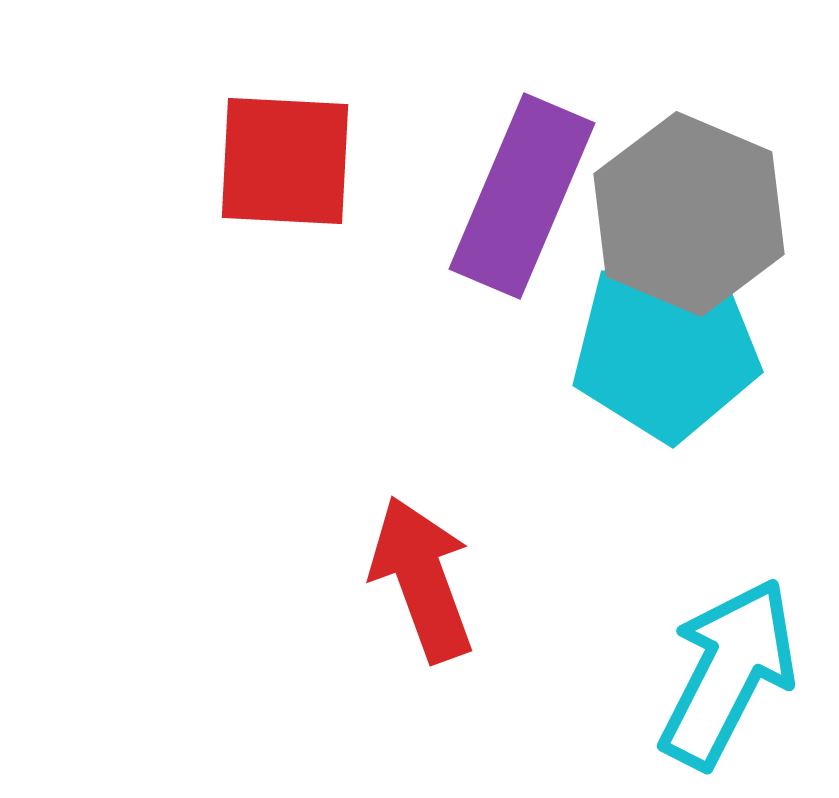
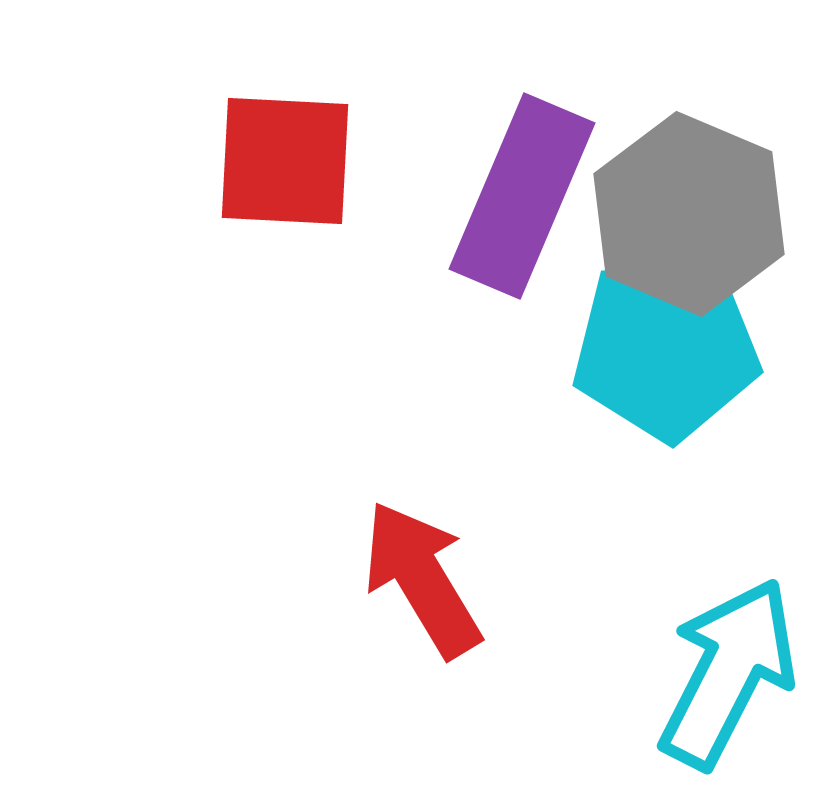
red arrow: rotated 11 degrees counterclockwise
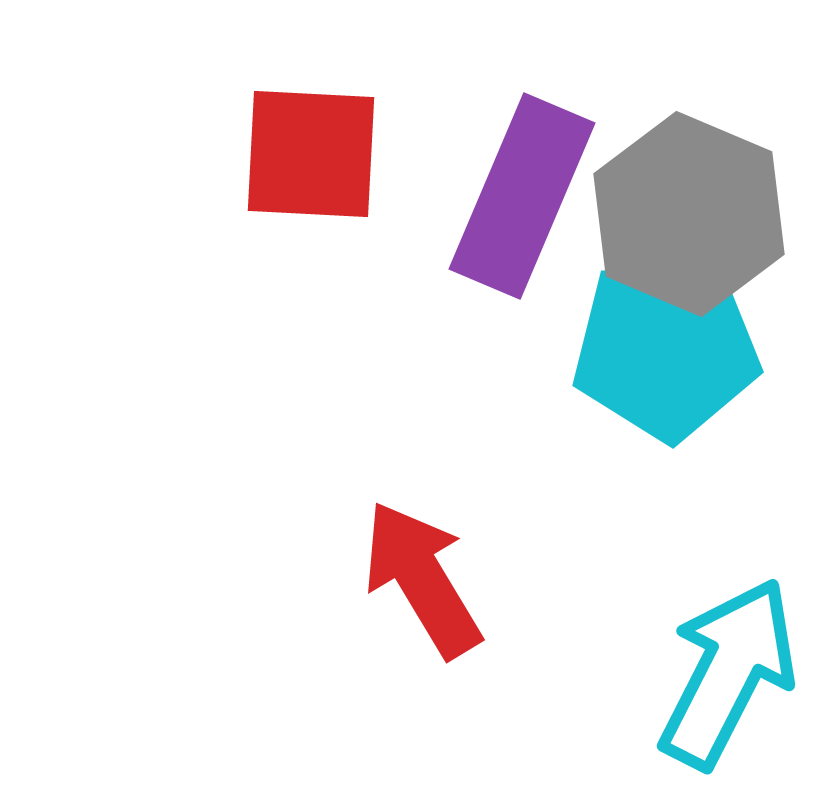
red square: moved 26 px right, 7 px up
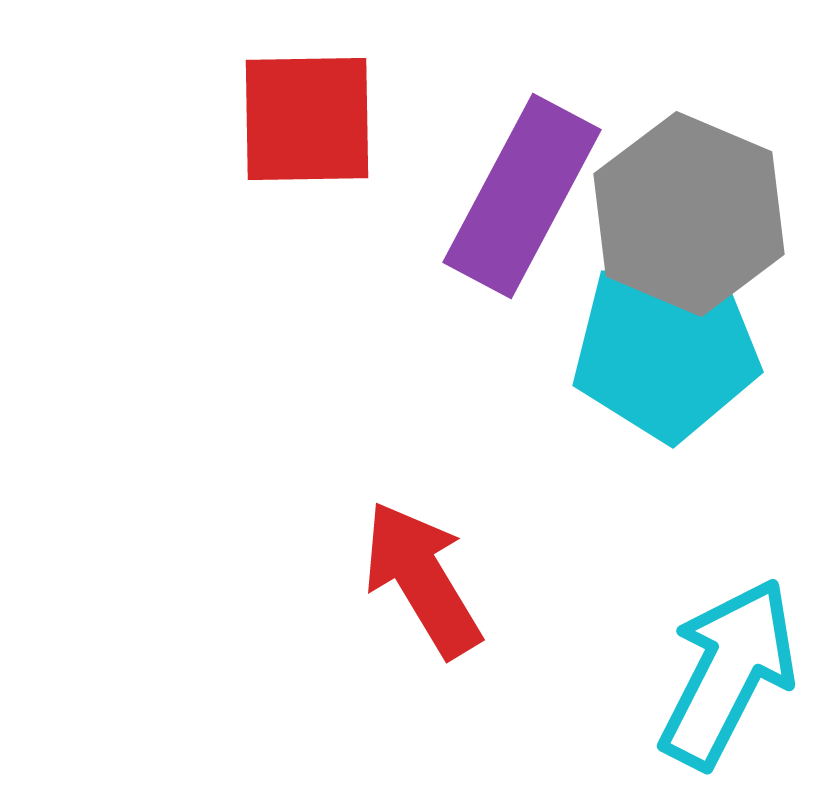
red square: moved 4 px left, 35 px up; rotated 4 degrees counterclockwise
purple rectangle: rotated 5 degrees clockwise
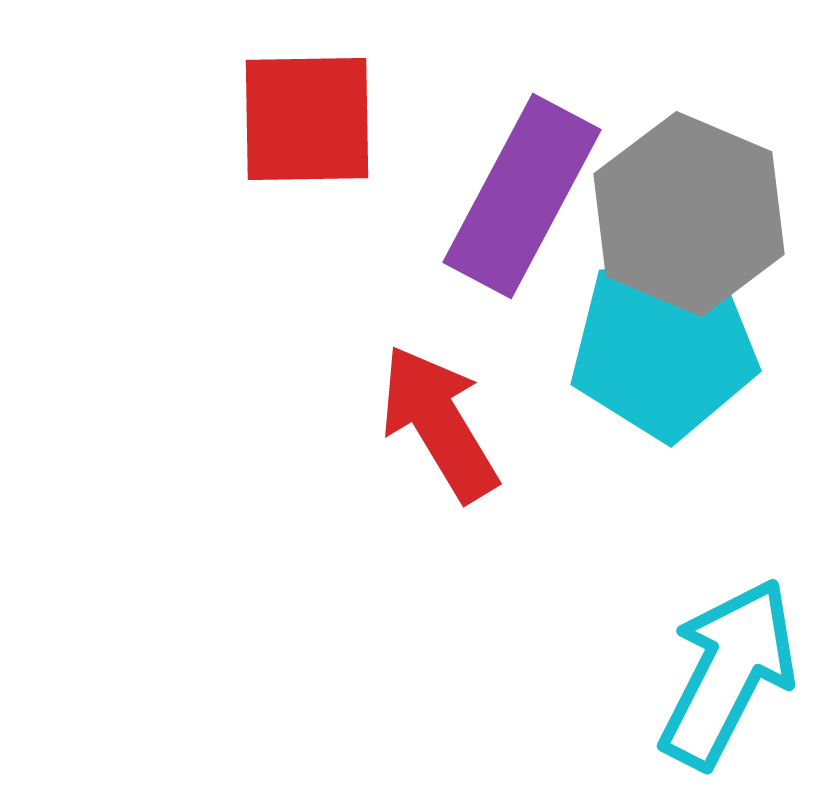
cyan pentagon: moved 2 px left, 1 px up
red arrow: moved 17 px right, 156 px up
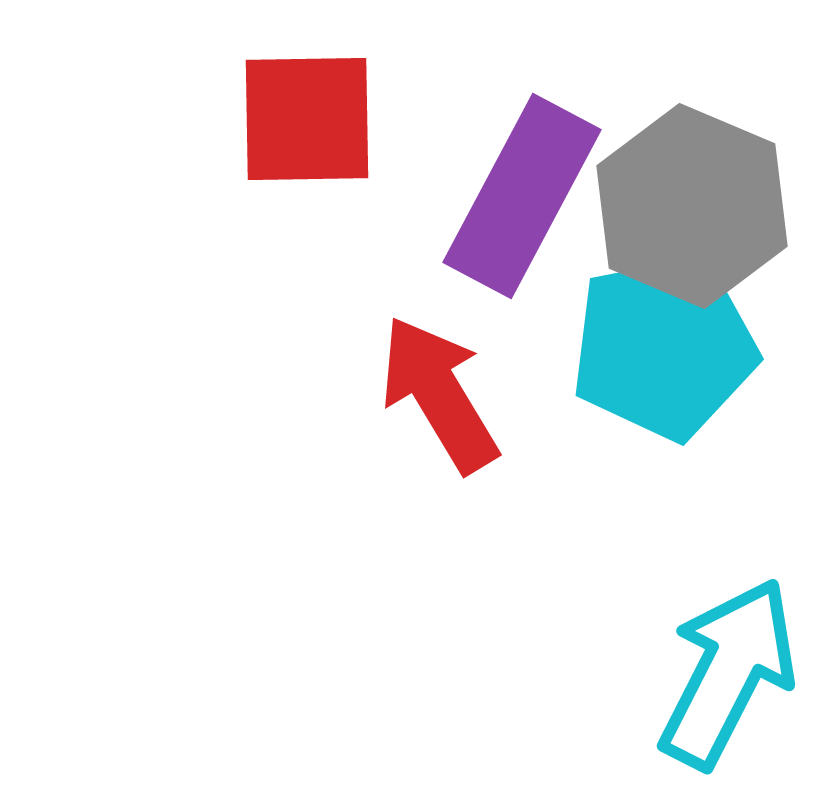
gray hexagon: moved 3 px right, 8 px up
cyan pentagon: rotated 7 degrees counterclockwise
red arrow: moved 29 px up
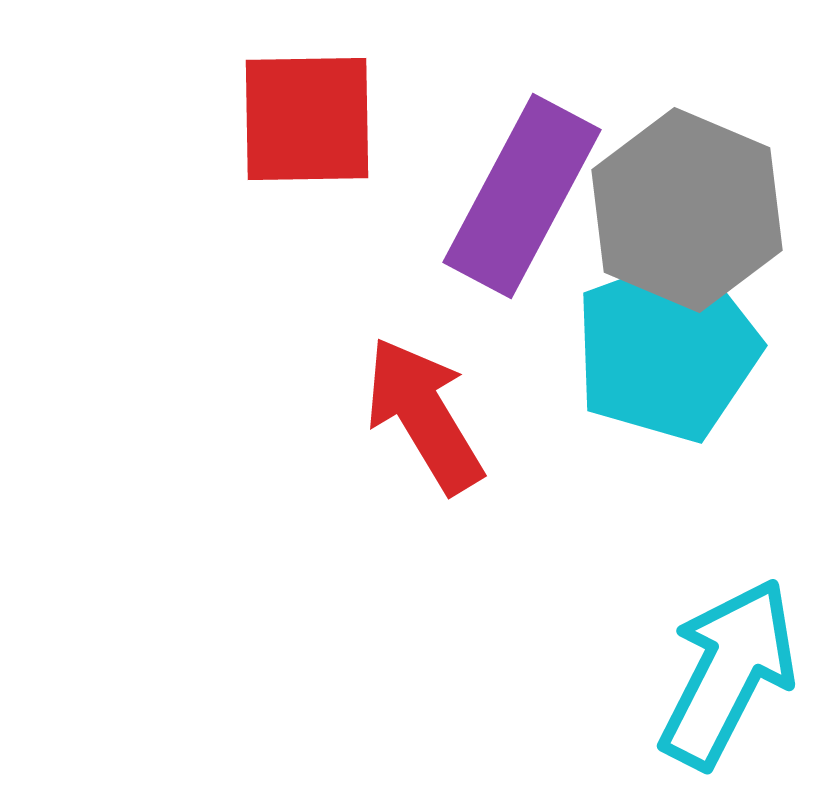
gray hexagon: moved 5 px left, 4 px down
cyan pentagon: moved 3 px right, 2 px down; rotated 9 degrees counterclockwise
red arrow: moved 15 px left, 21 px down
